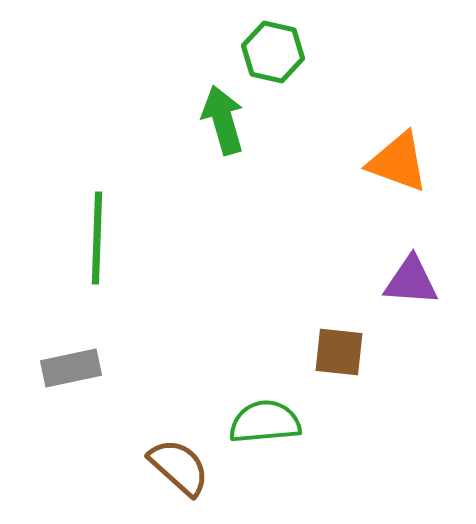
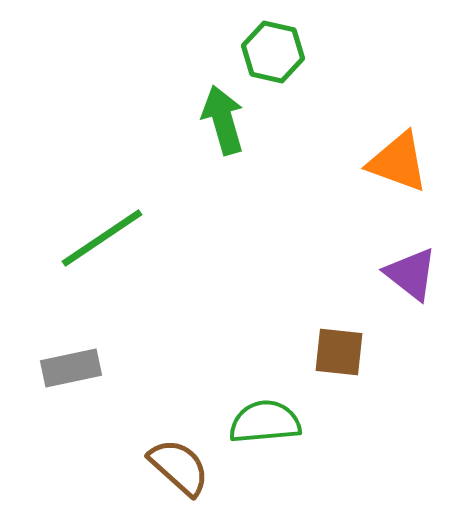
green line: moved 5 px right; rotated 54 degrees clockwise
purple triangle: moved 7 px up; rotated 34 degrees clockwise
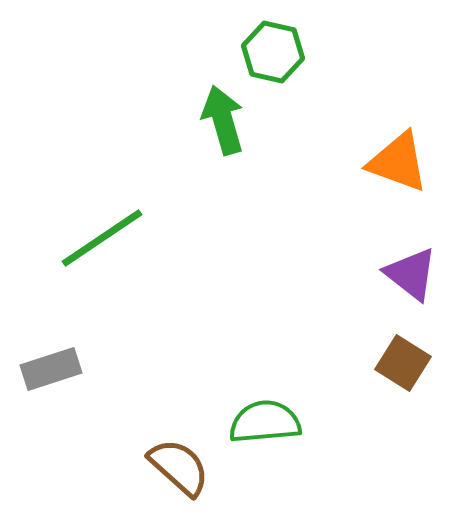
brown square: moved 64 px right, 11 px down; rotated 26 degrees clockwise
gray rectangle: moved 20 px left, 1 px down; rotated 6 degrees counterclockwise
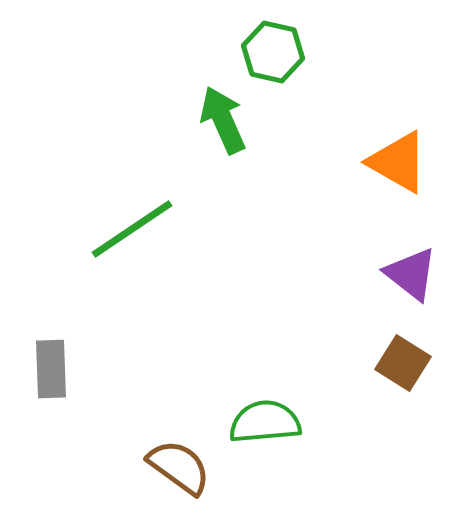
green arrow: rotated 8 degrees counterclockwise
orange triangle: rotated 10 degrees clockwise
green line: moved 30 px right, 9 px up
gray rectangle: rotated 74 degrees counterclockwise
brown semicircle: rotated 6 degrees counterclockwise
